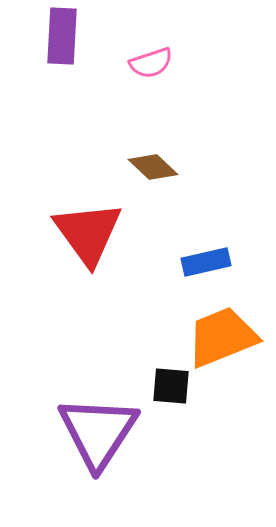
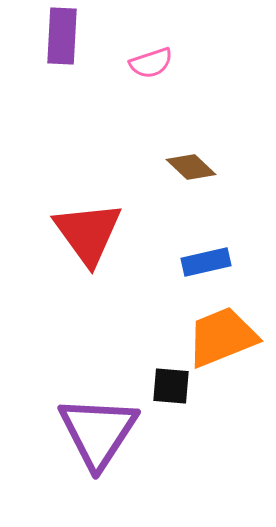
brown diamond: moved 38 px right
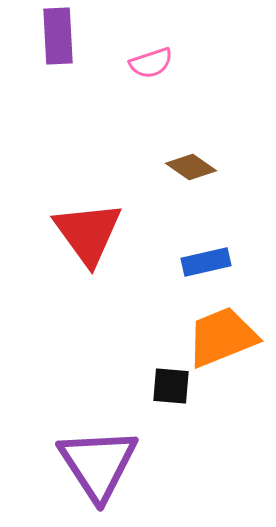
purple rectangle: moved 4 px left; rotated 6 degrees counterclockwise
brown diamond: rotated 9 degrees counterclockwise
purple triangle: moved 32 px down; rotated 6 degrees counterclockwise
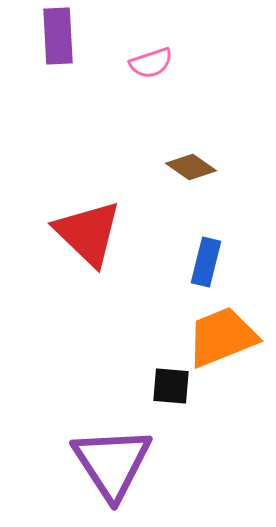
red triangle: rotated 10 degrees counterclockwise
blue rectangle: rotated 63 degrees counterclockwise
purple triangle: moved 14 px right, 1 px up
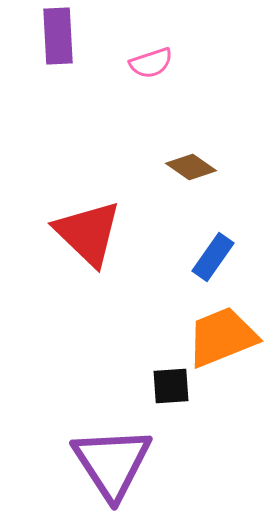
blue rectangle: moved 7 px right, 5 px up; rotated 21 degrees clockwise
black square: rotated 9 degrees counterclockwise
